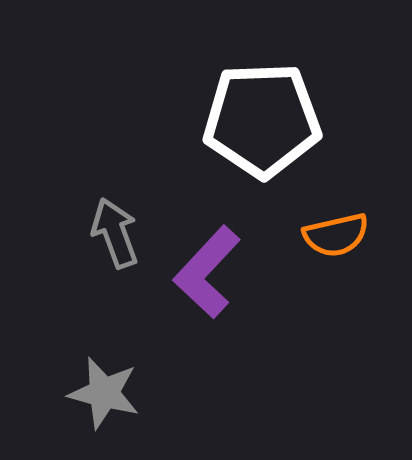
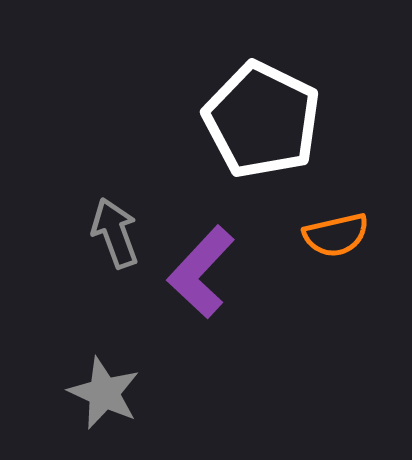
white pentagon: rotated 28 degrees clockwise
purple L-shape: moved 6 px left
gray star: rotated 10 degrees clockwise
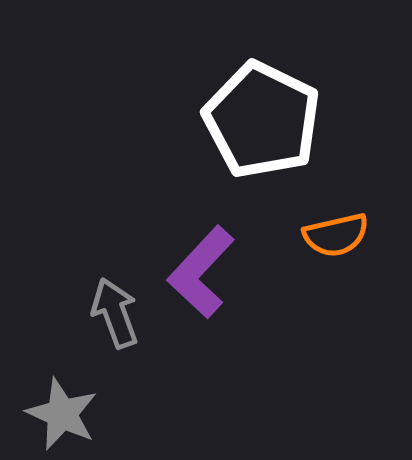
gray arrow: moved 80 px down
gray star: moved 42 px left, 21 px down
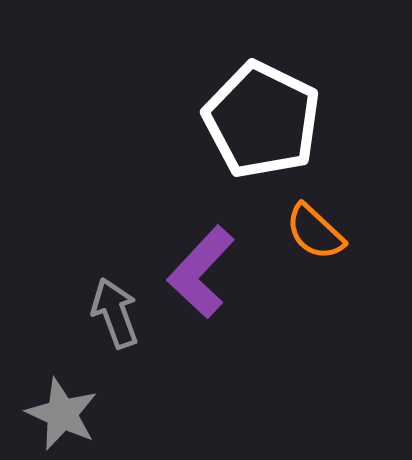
orange semicircle: moved 21 px left, 3 px up; rotated 56 degrees clockwise
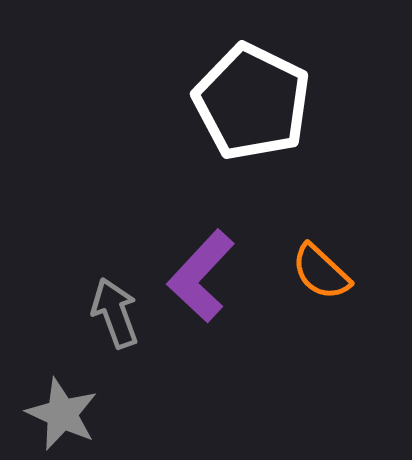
white pentagon: moved 10 px left, 18 px up
orange semicircle: moved 6 px right, 40 px down
purple L-shape: moved 4 px down
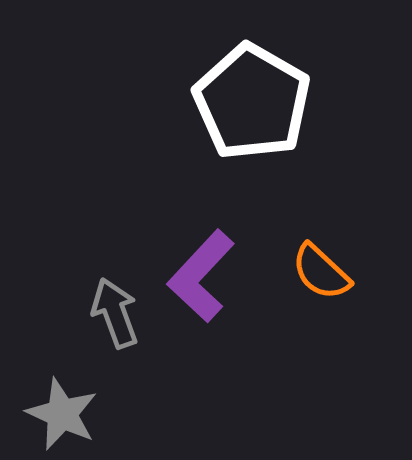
white pentagon: rotated 4 degrees clockwise
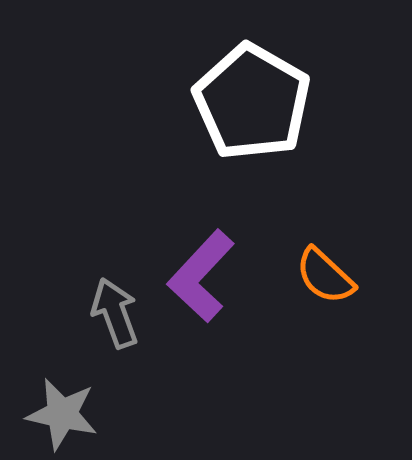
orange semicircle: moved 4 px right, 4 px down
gray star: rotated 12 degrees counterclockwise
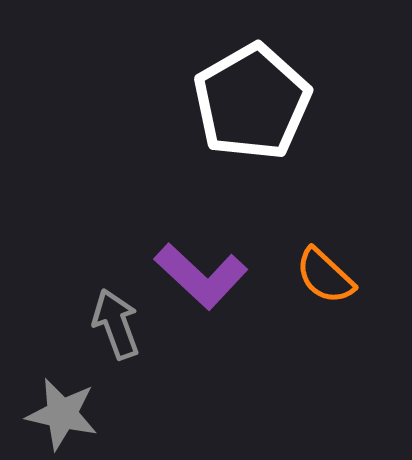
white pentagon: rotated 12 degrees clockwise
purple L-shape: rotated 90 degrees counterclockwise
gray arrow: moved 1 px right, 11 px down
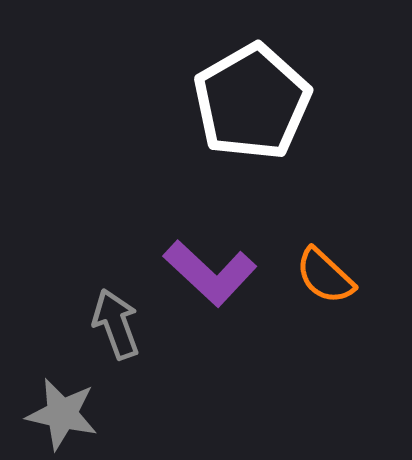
purple L-shape: moved 9 px right, 3 px up
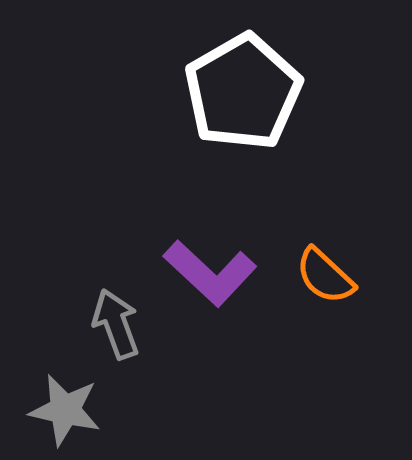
white pentagon: moved 9 px left, 10 px up
gray star: moved 3 px right, 4 px up
